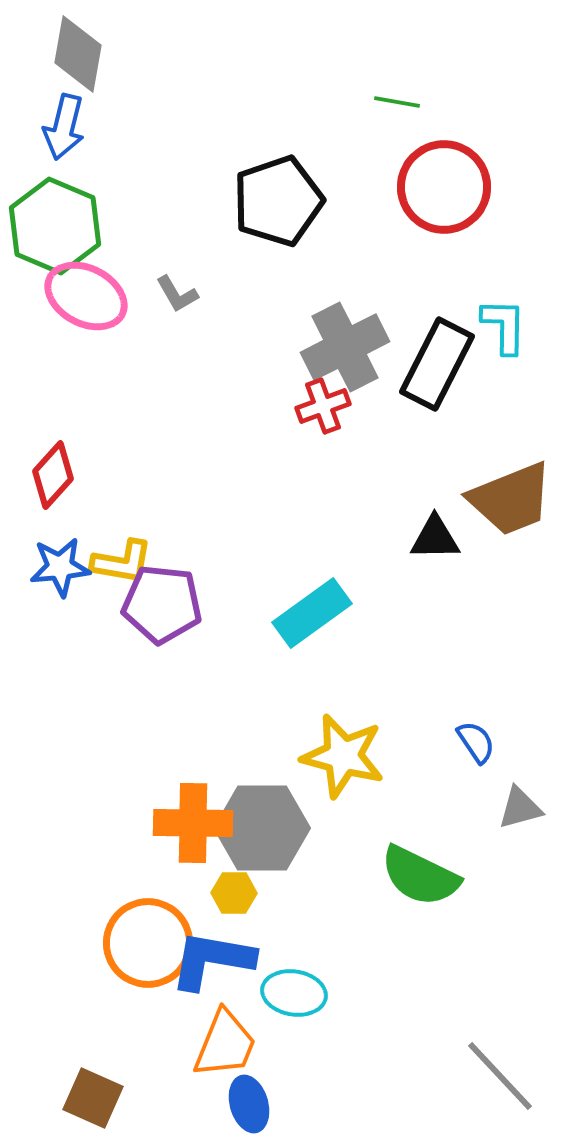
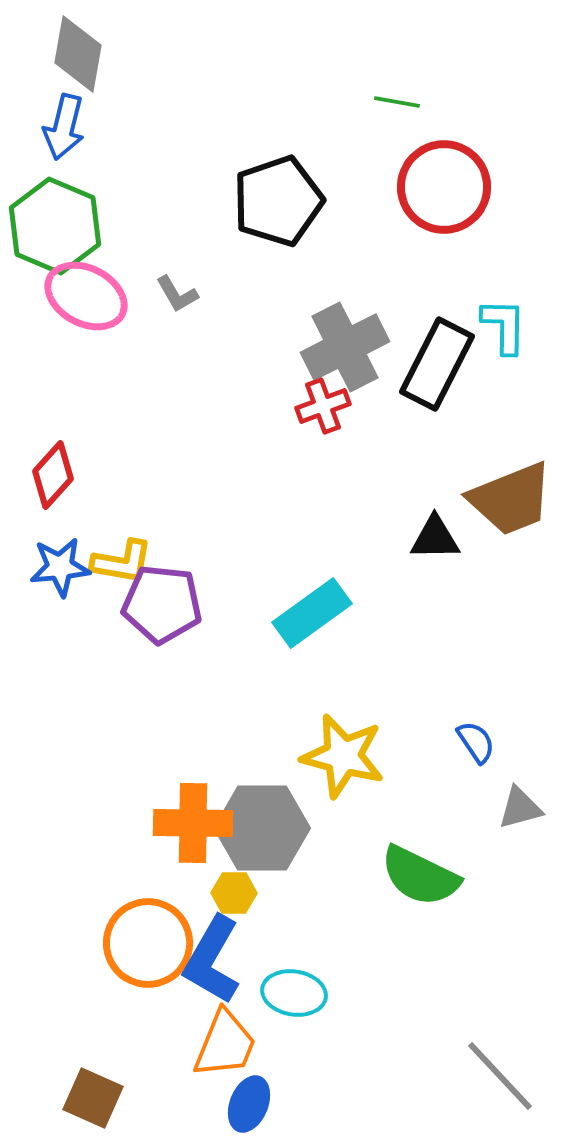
blue L-shape: rotated 70 degrees counterclockwise
blue ellipse: rotated 38 degrees clockwise
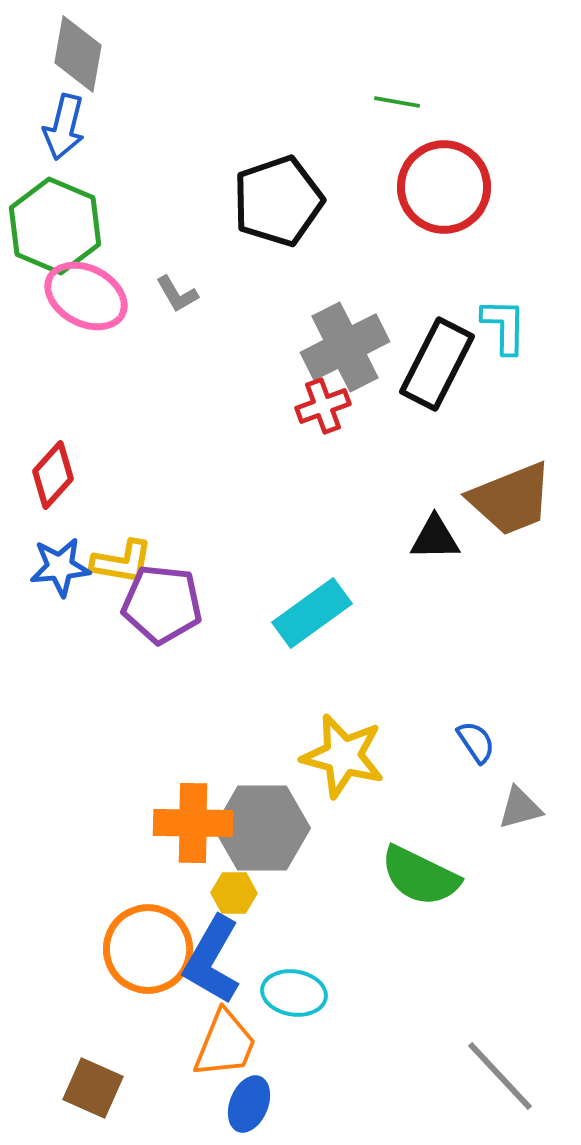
orange circle: moved 6 px down
brown square: moved 10 px up
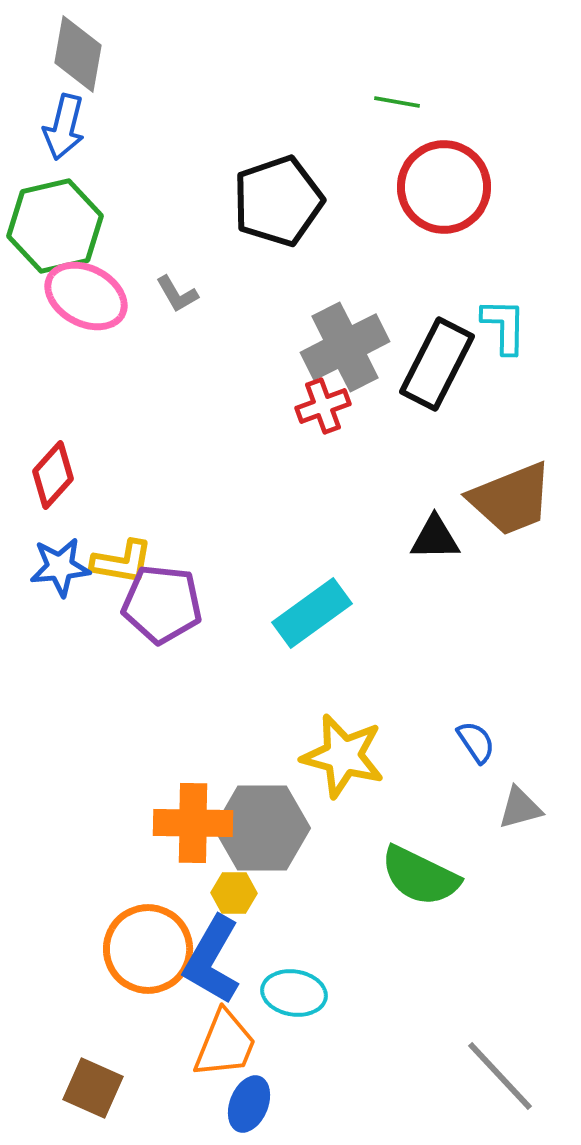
green hexagon: rotated 24 degrees clockwise
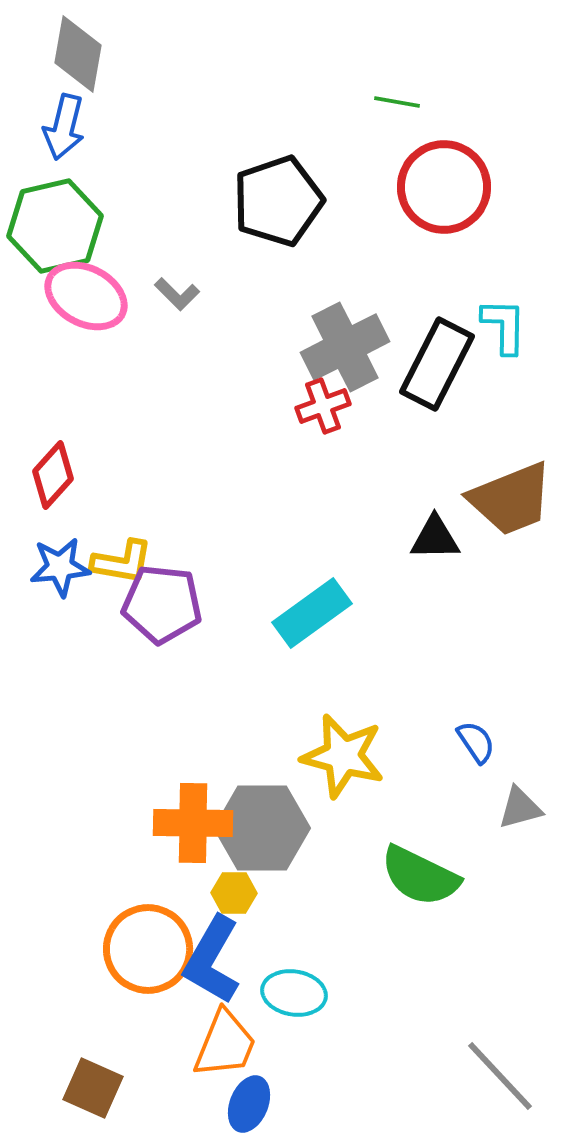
gray L-shape: rotated 15 degrees counterclockwise
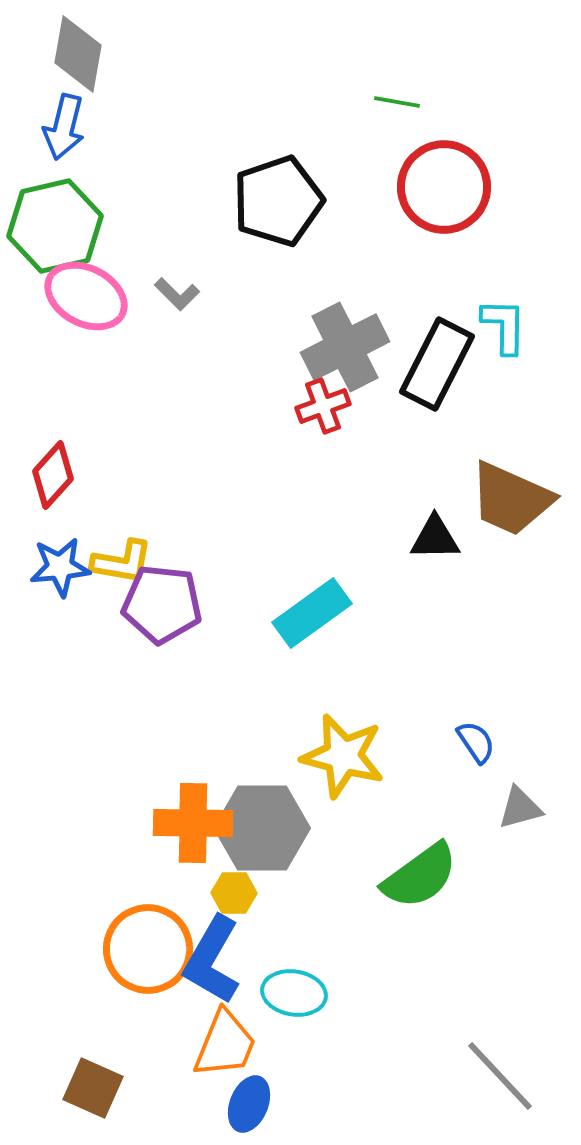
brown trapezoid: rotated 46 degrees clockwise
green semicircle: rotated 62 degrees counterclockwise
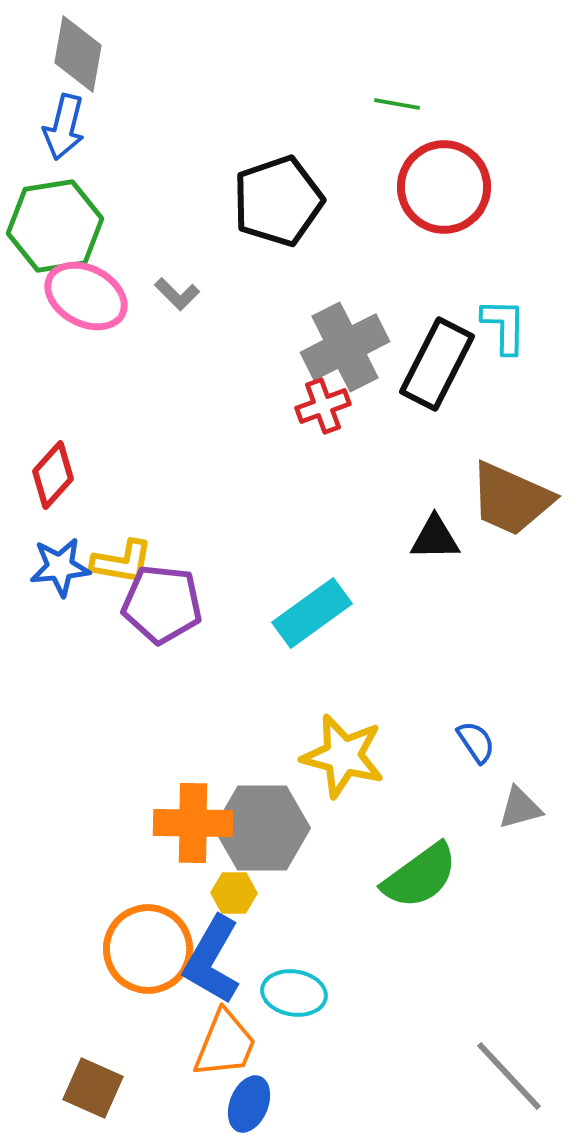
green line: moved 2 px down
green hexagon: rotated 4 degrees clockwise
gray line: moved 9 px right
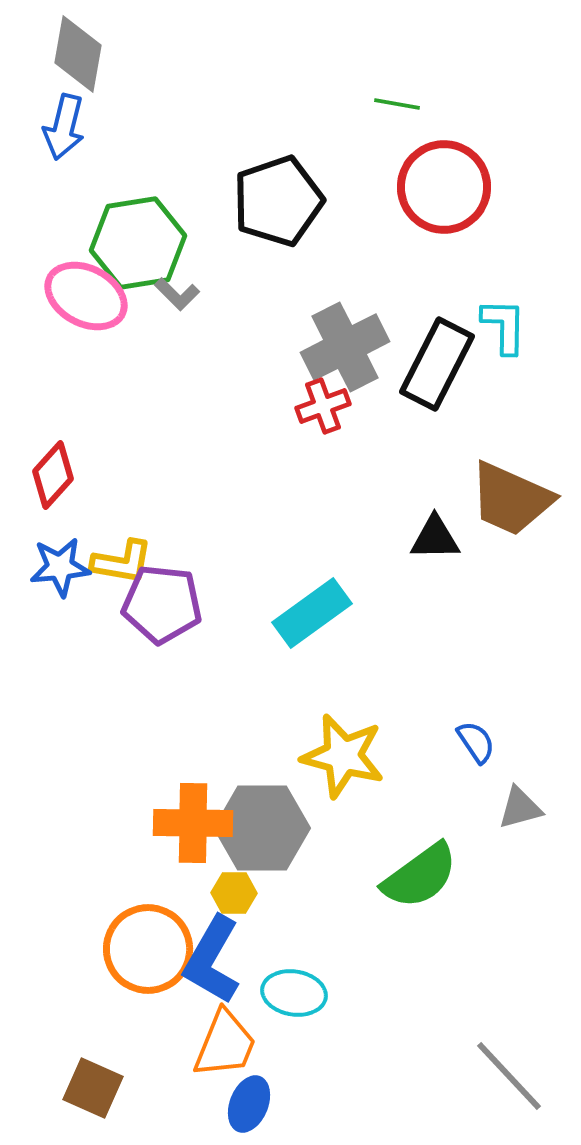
green hexagon: moved 83 px right, 17 px down
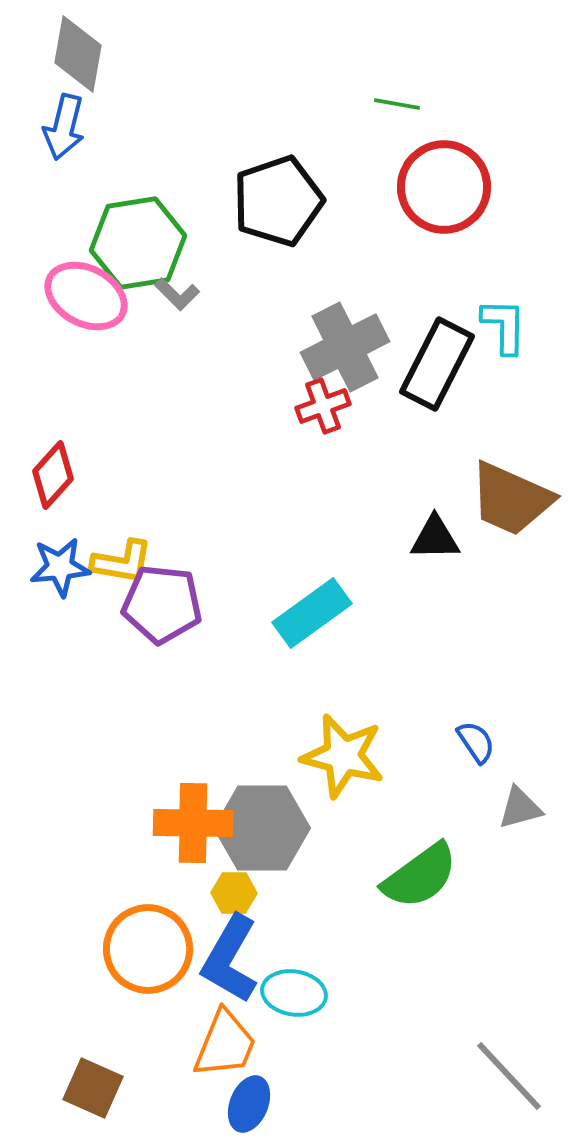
blue L-shape: moved 18 px right, 1 px up
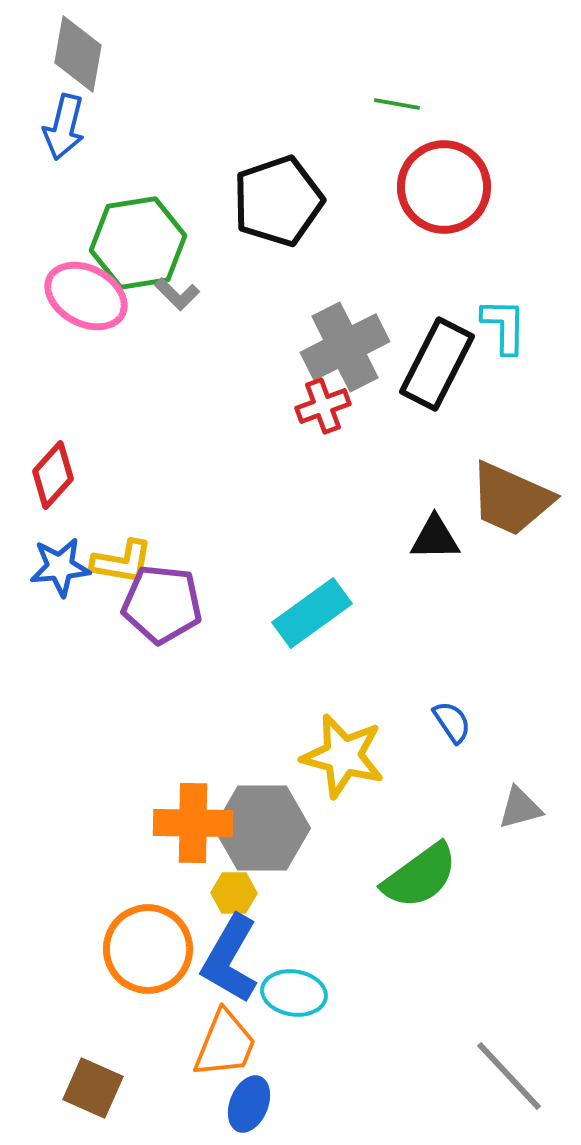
blue semicircle: moved 24 px left, 20 px up
